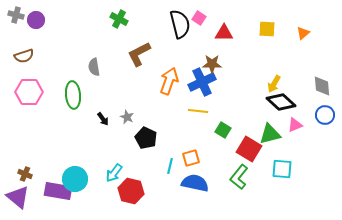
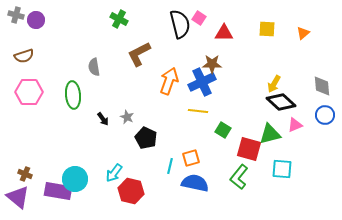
red square: rotated 15 degrees counterclockwise
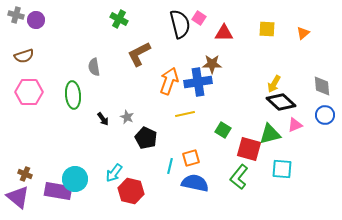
blue cross: moved 4 px left; rotated 16 degrees clockwise
yellow line: moved 13 px left, 3 px down; rotated 18 degrees counterclockwise
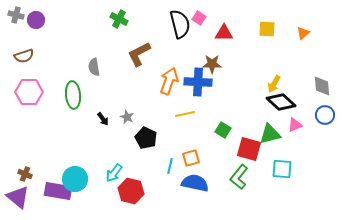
blue cross: rotated 12 degrees clockwise
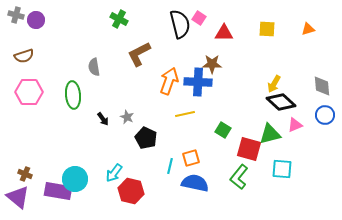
orange triangle: moved 5 px right, 4 px up; rotated 24 degrees clockwise
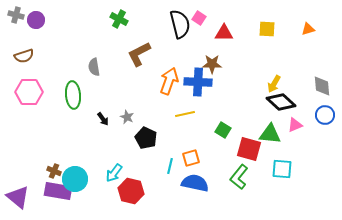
green triangle: rotated 20 degrees clockwise
brown cross: moved 29 px right, 3 px up
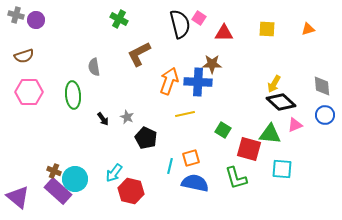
green L-shape: moved 3 px left, 1 px down; rotated 55 degrees counterclockwise
purple rectangle: rotated 32 degrees clockwise
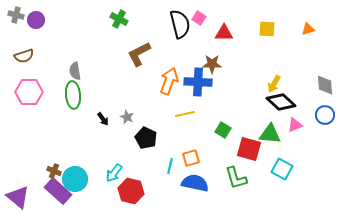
gray semicircle: moved 19 px left, 4 px down
gray diamond: moved 3 px right, 1 px up
cyan square: rotated 25 degrees clockwise
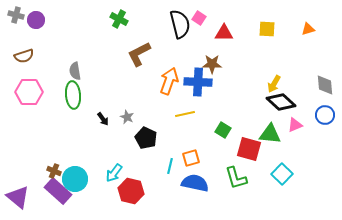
cyan square: moved 5 px down; rotated 15 degrees clockwise
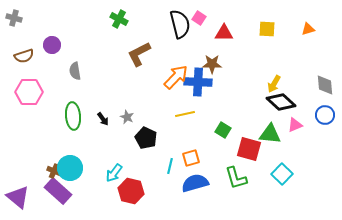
gray cross: moved 2 px left, 3 px down
purple circle: moved 16 px right, 25 px down
orange arrow: moved 7 px right, 4 px up; rotated 24 degrees clockwise
green ellipse: moved 21 px down
cyan circle: moved 5 px left, 11 px up
blue semicircle: rotated 28 degrees counterclockwise
